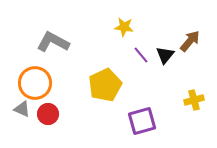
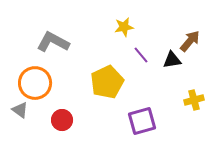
yellow star: rotated 18 degrees counterclockwise
black triangle: moved 7 px right, 5 px down; rotated 42 degrees clockwise
yellow pentagon: moved 2 px right, 3 px up
gray triangle: moved 2 px left, 1 px down; rotated 12 degrees clockwise
red circle: moved 14 px right, 6 px down
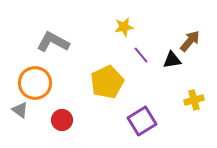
purple square: rotated 16 degrees counterclockwise
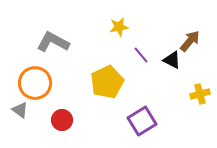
yellow star: moved 5 px left
black triangle: rotated 36 degrees clockwise
yellow cross: moved 6 px right, 6 px up
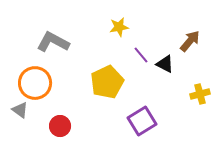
black triangle: moved 7 px left, 4 px down
red circle: moved 2 px left, 6 px down
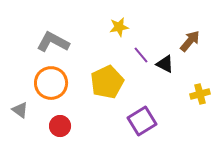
orange circle: moved 16 px right
